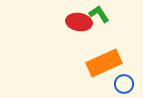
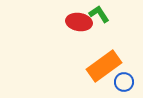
orange rectangle: moved 3 px down; rotated 12 degrees counterclockwise
blue circle: moved 2 px up
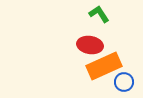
red ellipse: moved 11 px right, 23 px down
orange rectangle: rotated 12 degrees clockwise
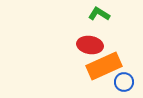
green L-shape: rotated 25 degrees counterclockwise
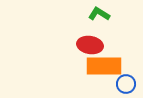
orange rectangle: rotated 24 degrees clockwise
blue circle: moved 2 px right, 2 px down
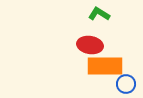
orange rectangle: moved 1 px right
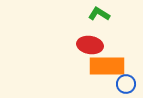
orange rectangle: moved 2 px right
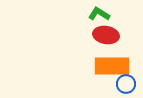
red ellipse: moved 16 px right, 10 px up
orange rectangle: moved 5 px right
